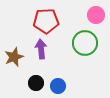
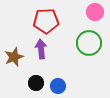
pink circle: moved 1 px left, 3 px up
green circle: moved 4 px right
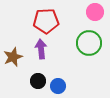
brown star: moved 1 px left
black circle: moved 2 px right, 2 px up
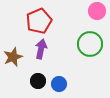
pink circle: moved 2 px right, 1 px up
red pentagon: moved 7 px left; rotated 20 degrees counterclockwise
green circle: moved 1 px right, 1 px down
purple arrow: rotated 18 degrees clockwise
blue circle: moved 1 px right, 2 px up
